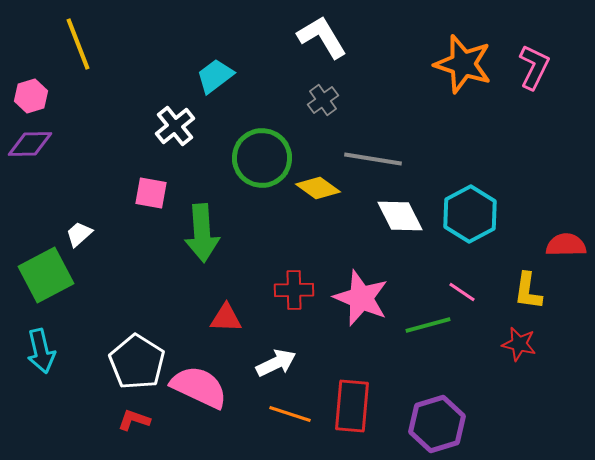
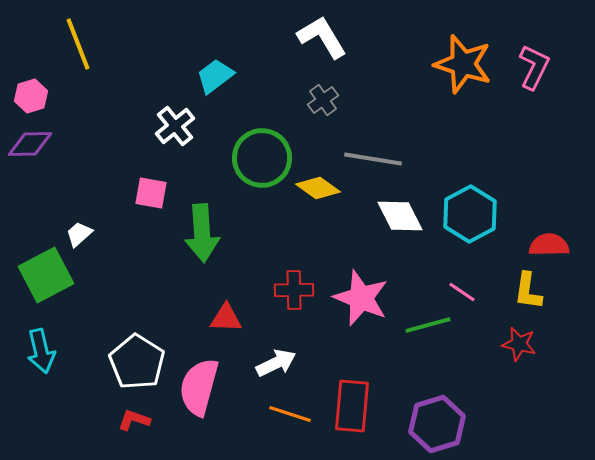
red semicircle: moved 17 px left
pink semicircle: rotated 100 degrees counterclockwise
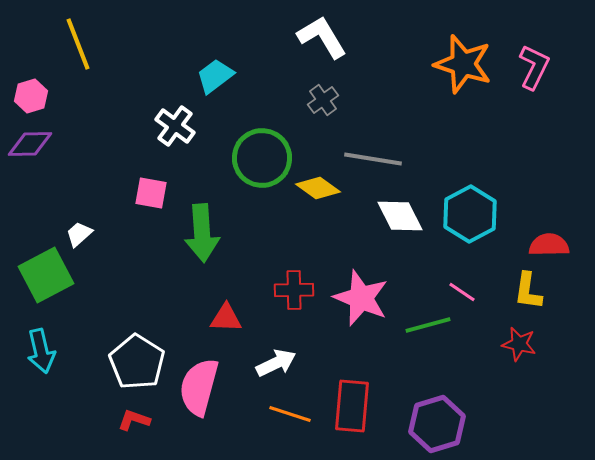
white cross: rotated 15 degrees counterclockwise
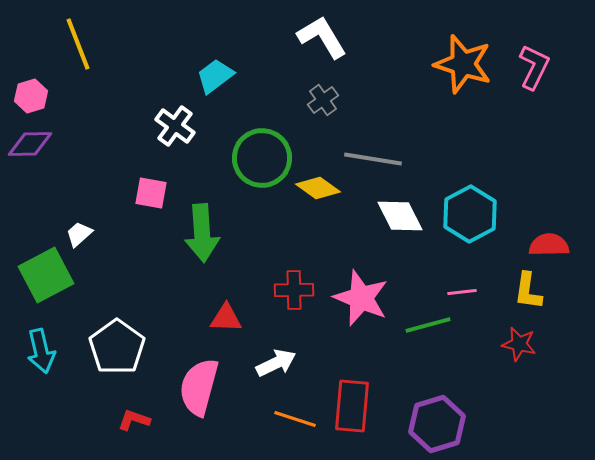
pink line: rotated 40 degrees counterclockwise
white pentagon: moved 20 px left, 15 px up; rotated 4 degrees clockwise
orange line: moved 5 px right, 5 px down
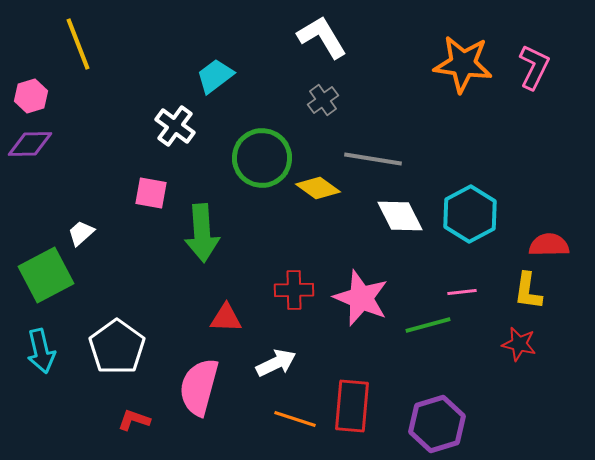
orange star: rotated 10 degrees counterclockwise
white trapezoid: moved 2 px right, 1 px up
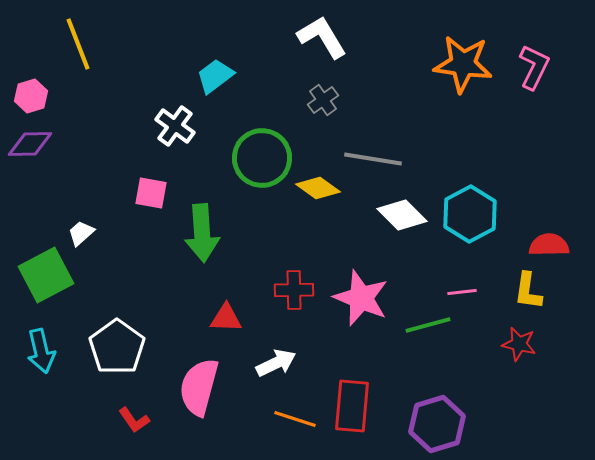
white diamond: moved 2 px right, 1 px up; rotated 18 degrees counterclockwise
red L-shape: rotated 144 degrees counterclockwise
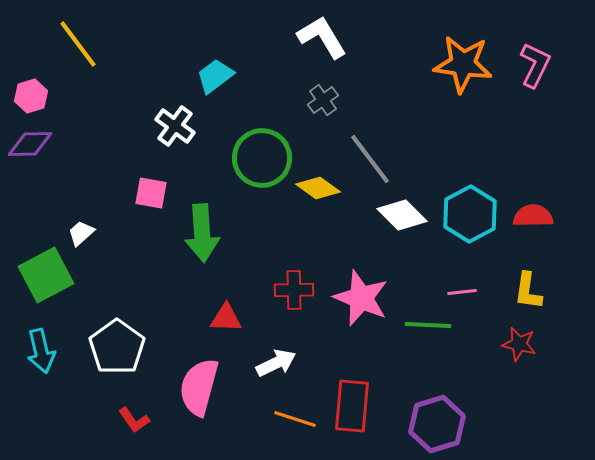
yellow line: rotated 16 degrees counterclockwise
pink L-shape: moved 1 px right, 2 px up
gray line: moved 3 px left; rotated 44 degrees clockwise
red semicircle: moved 16 px left, 29 px up
green line: rotated 18 degrees clockwise
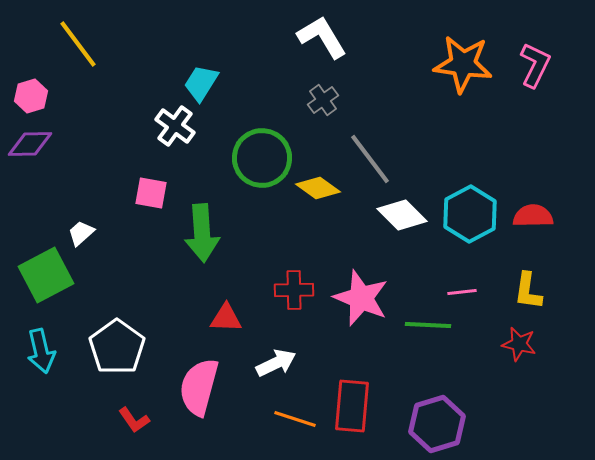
cyan trapezoid: moved 14 px left, 7 px down; rotated 21 degrees counterclockwise
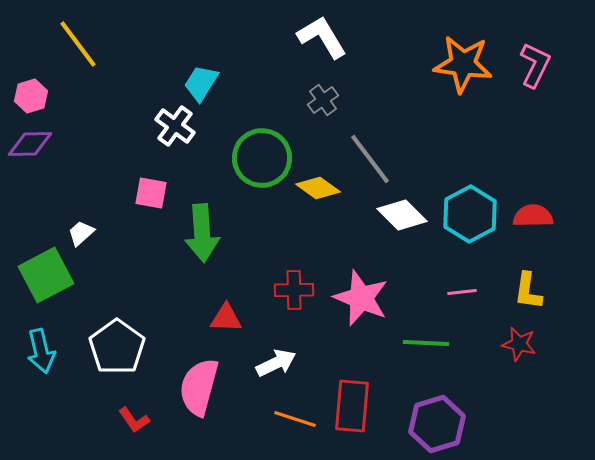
green line: moved 2 px left, 18 px down
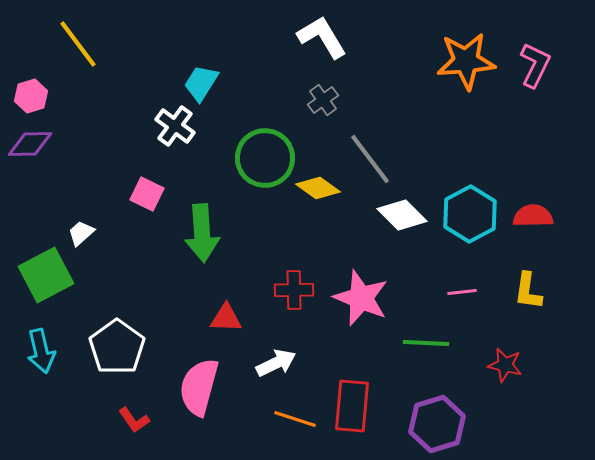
orange star: moved 3 px right, 3 px up; rotated 12 degrees counterclockwise
green circle: moved 3 px right
pink square: moved 4 px left, 1 px down; rotated 16 degrees clockwise
red star: moved 14 px left, 21 px down
